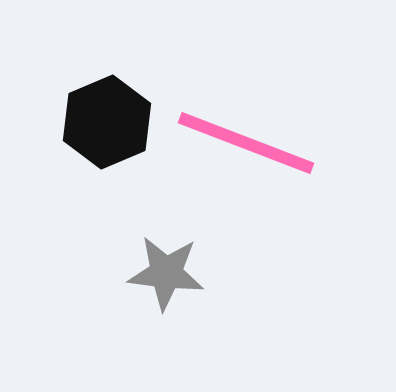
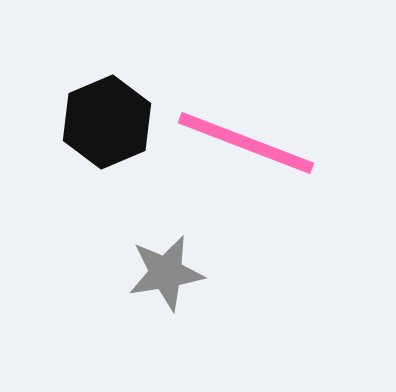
gray star: rotated 16 degrees counterclockwise
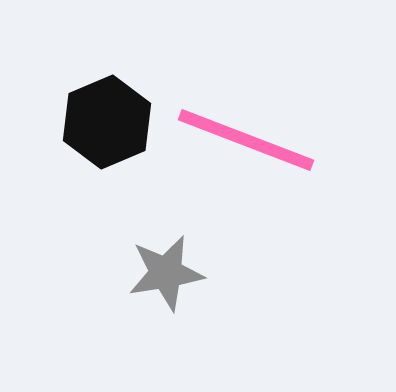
pink line: moved 3 px up
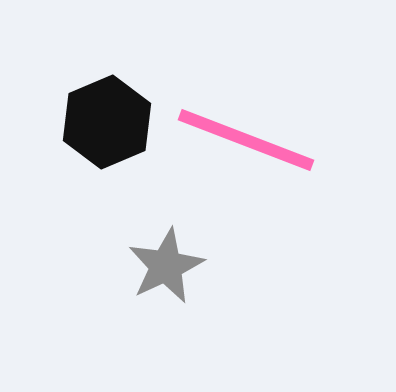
gray star: moved 7 px up; rotated 16 degrees counterclockwise
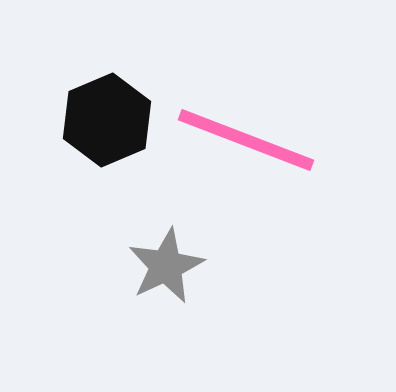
black hexagon: moved 2 px up
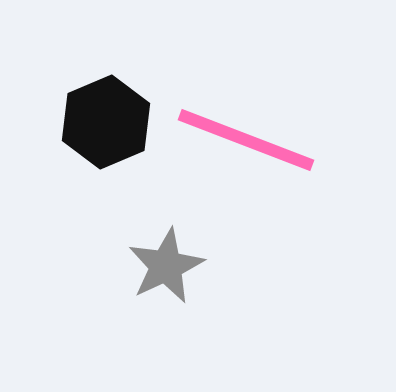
black hexagon: moved 1 px left, 2 px down
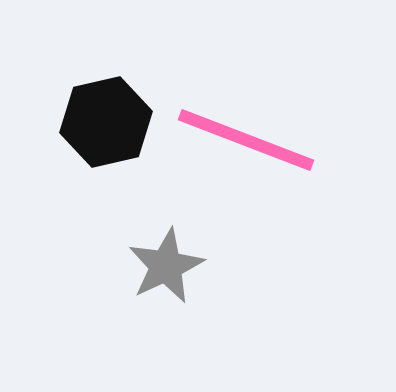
black hexagon: rotated 10 degrees clockwise
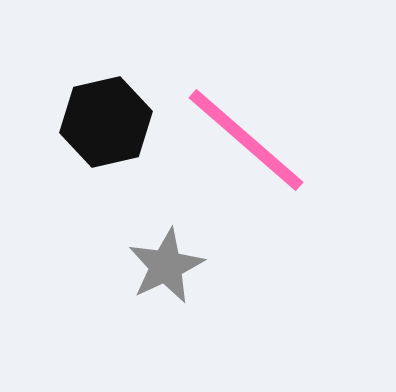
pink line: rotated 20 degrees clockwise
